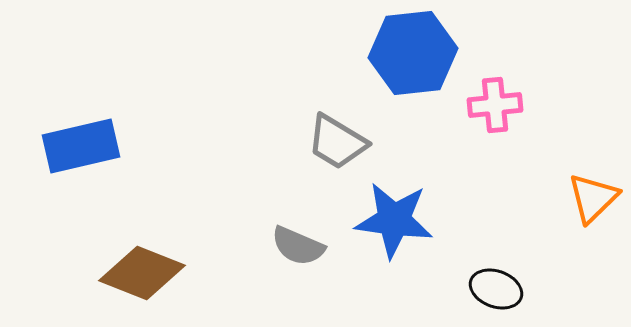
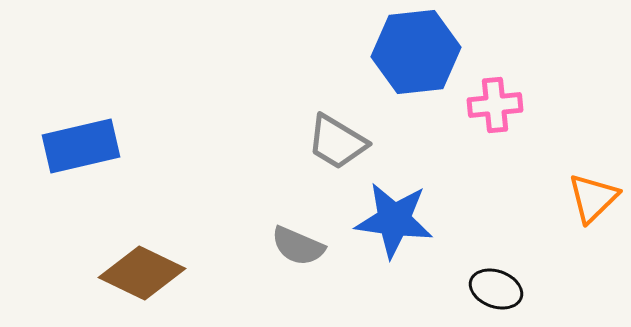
blue hexagon: moved 3 px right, 1 px up
brown diamond: rotated 4 degrees clockwise
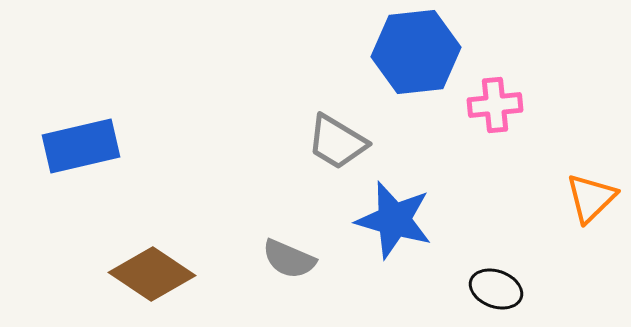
orange triangle: moved 2 px left
blue star: rotated 8 degrees clockwise
gray semicircle: moved 9 px left, 13 px down
brown diamond: moved 10 px right, 1 px down; rotated 8 degrees clockwise
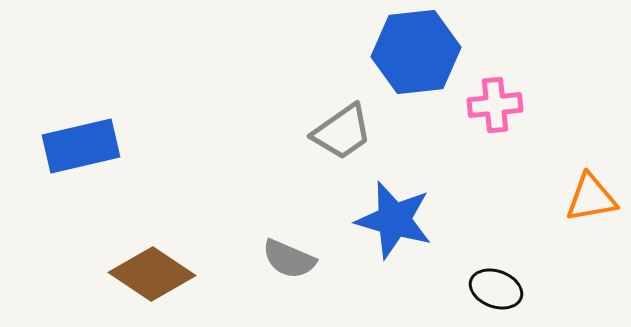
gray trapezoid: moved 5 px right, 10 px up; rotated 66 degrees counterclockwise
orange triangle: rotated 34 degrees clockwise
